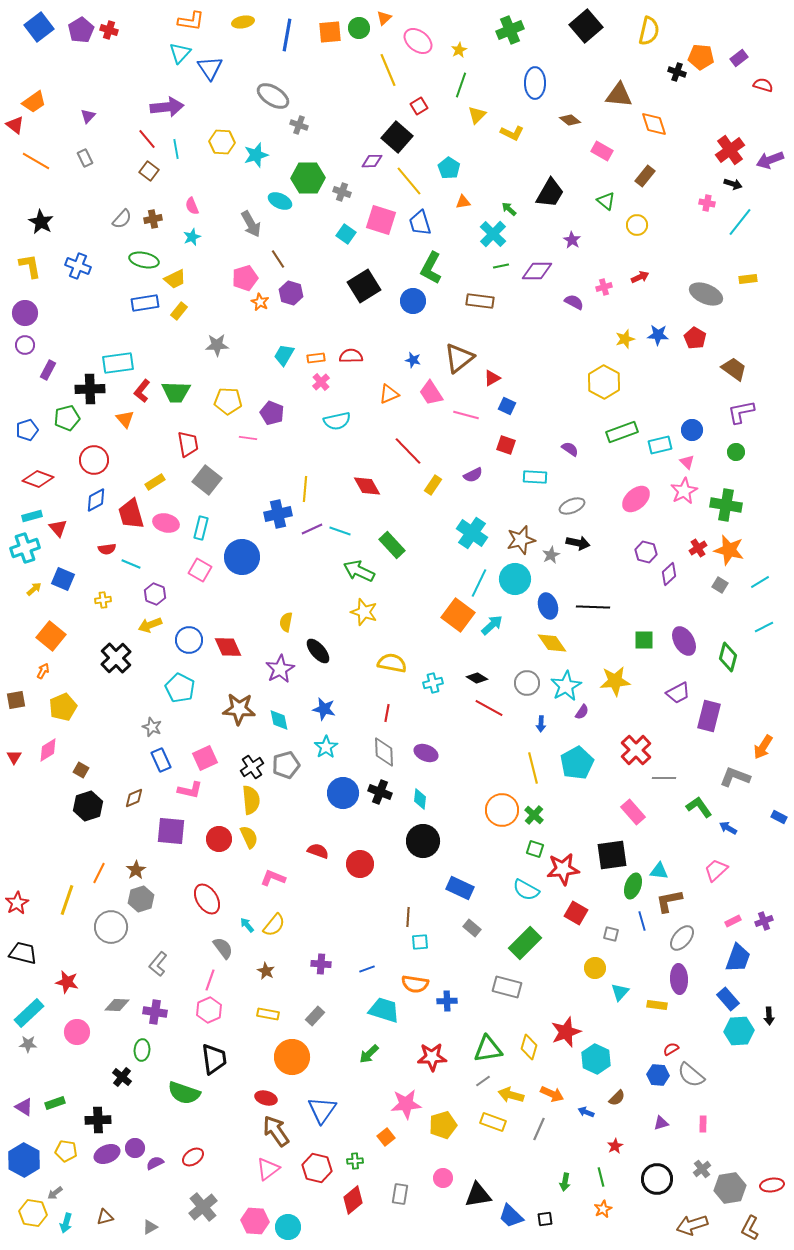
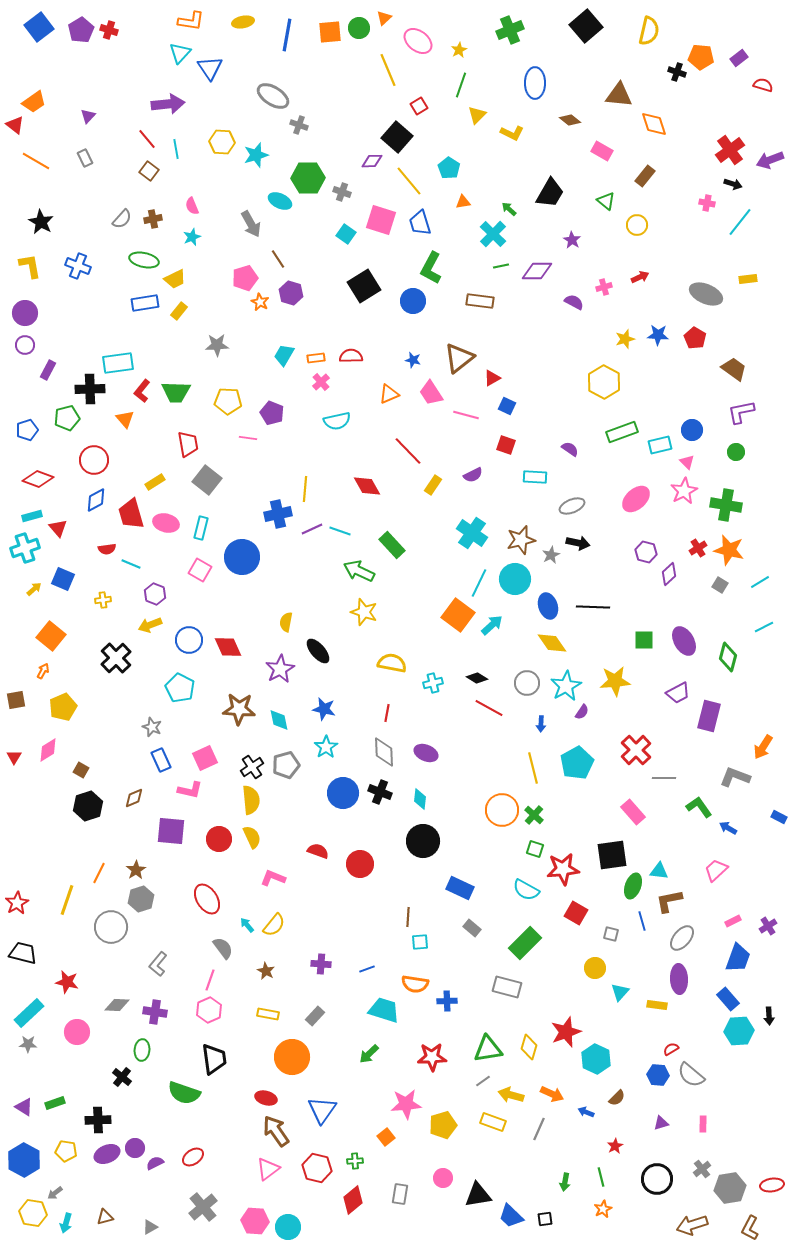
purple arrow at (167, 107): moved 1 px right, 3 px up
yellow semicircle at (249, 837): moved 3 px right
purple cross at (764, 921): moved 4 px right, 5 px down; rotated 12 degrees counterclockwise
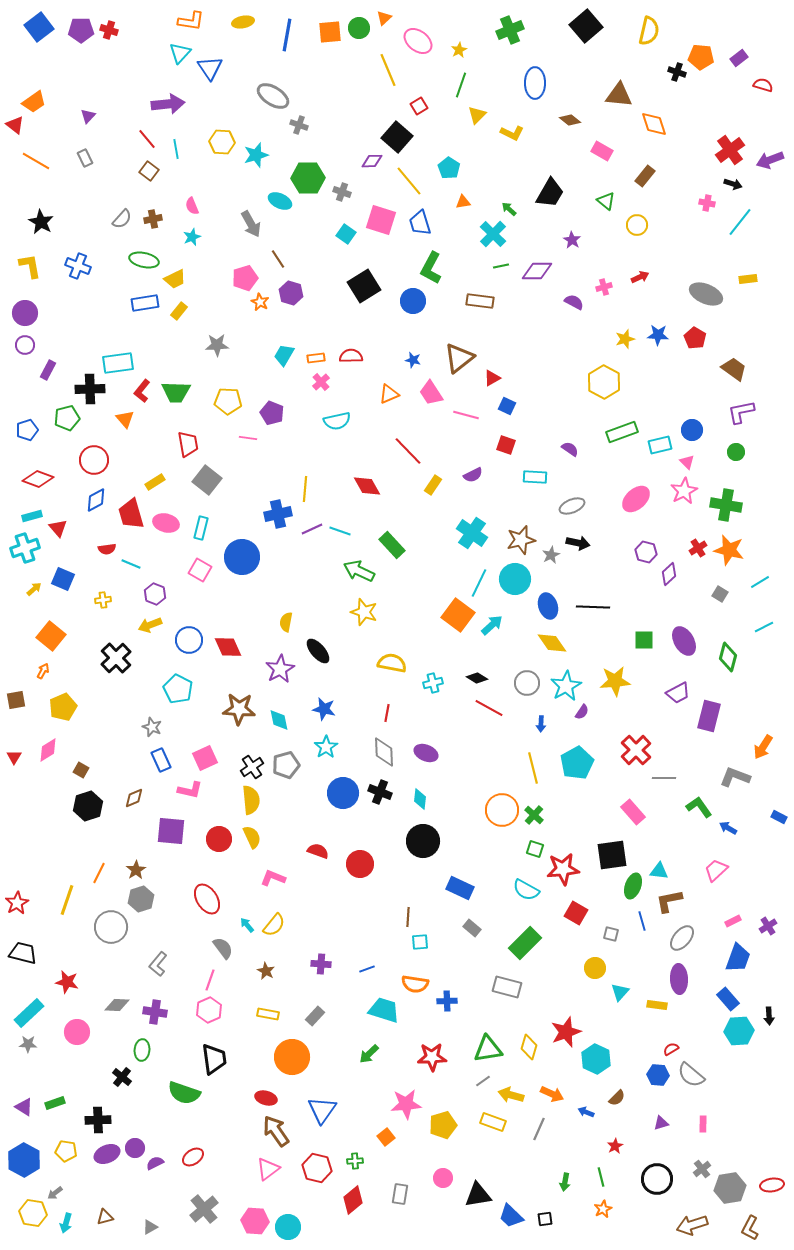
purple pentagon at (81, 30): rotated 30 degrees clockwise
gray square at (720, 585): moved 9 px down
cyan pentagon at (180, 688): moved 2 px left, 1 px down
gray cross at (203, 1207): moved 1 px right, 2 px down
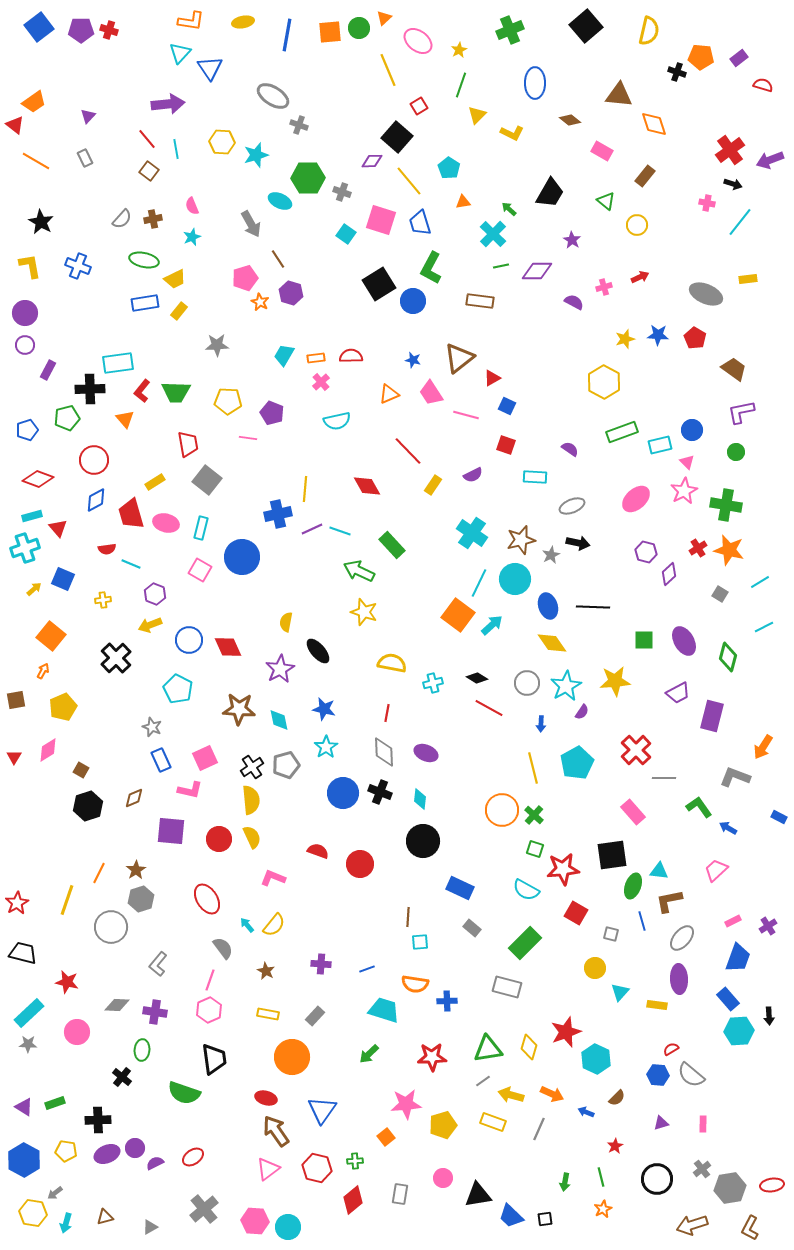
black square at (364, 286): moved 15 px right, 2 px up
purple rectangle at (709, 716): moved 3 px right
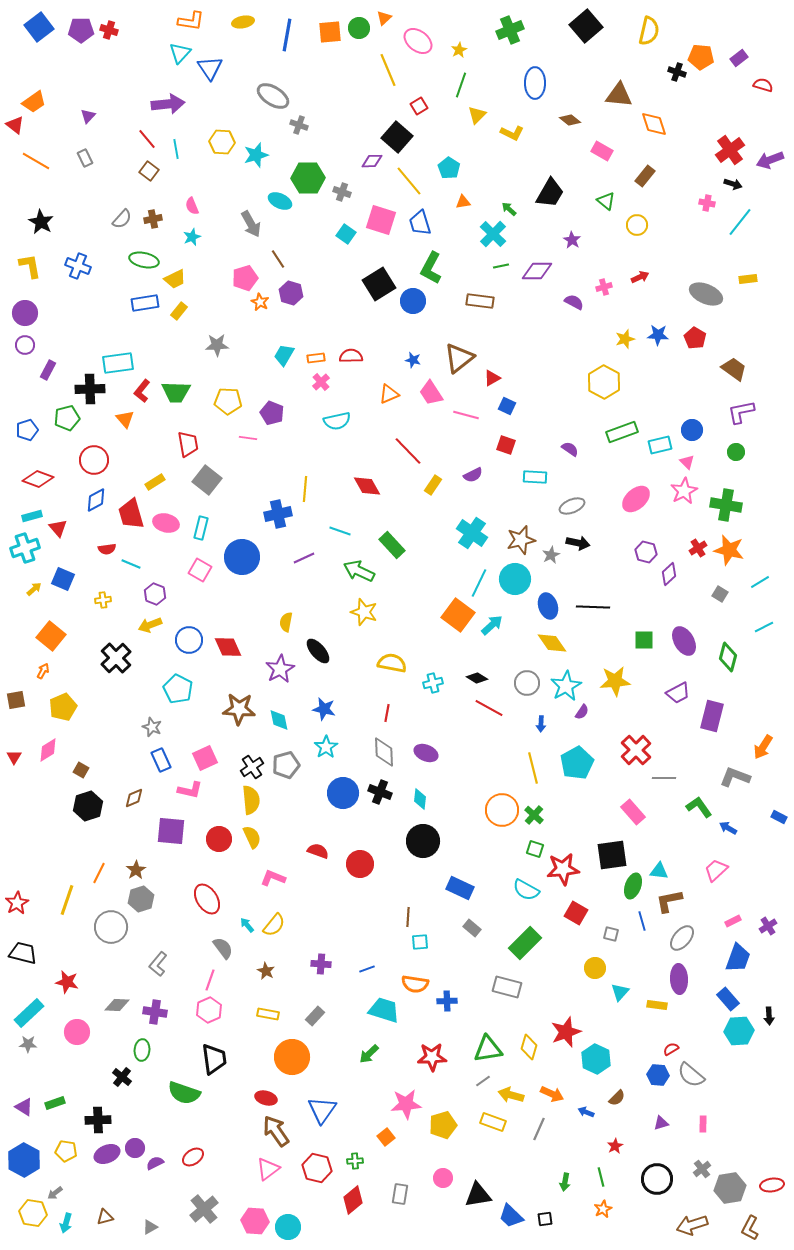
purple line at (312, 529): moved 8 px left, 29 px down
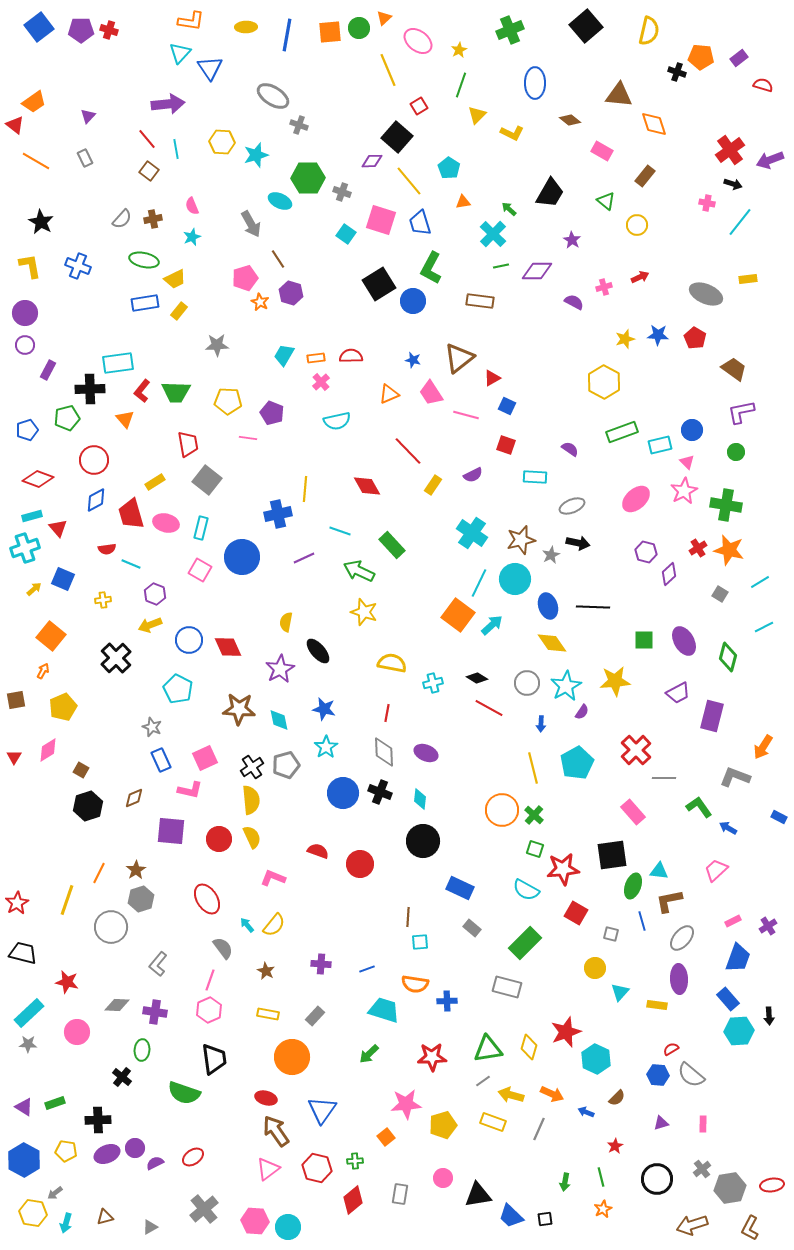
yellow ellipse at (243, 22): moved 3 px right, 5 px down; rotated 10 degrees clockwise
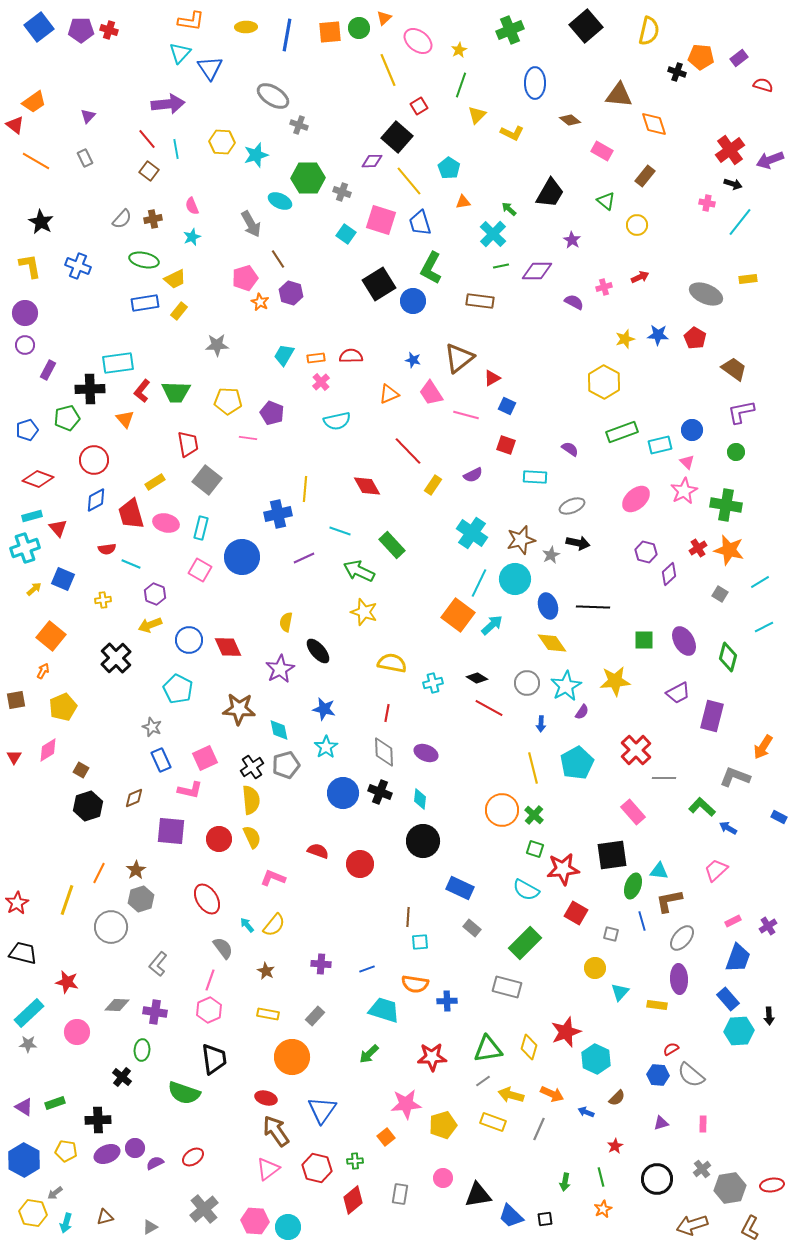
cyan diamond at (279, 720): moved 10 px down
green L-shape at (699, 807): moved 3 px right; rotated 12 degrees counterclockwise
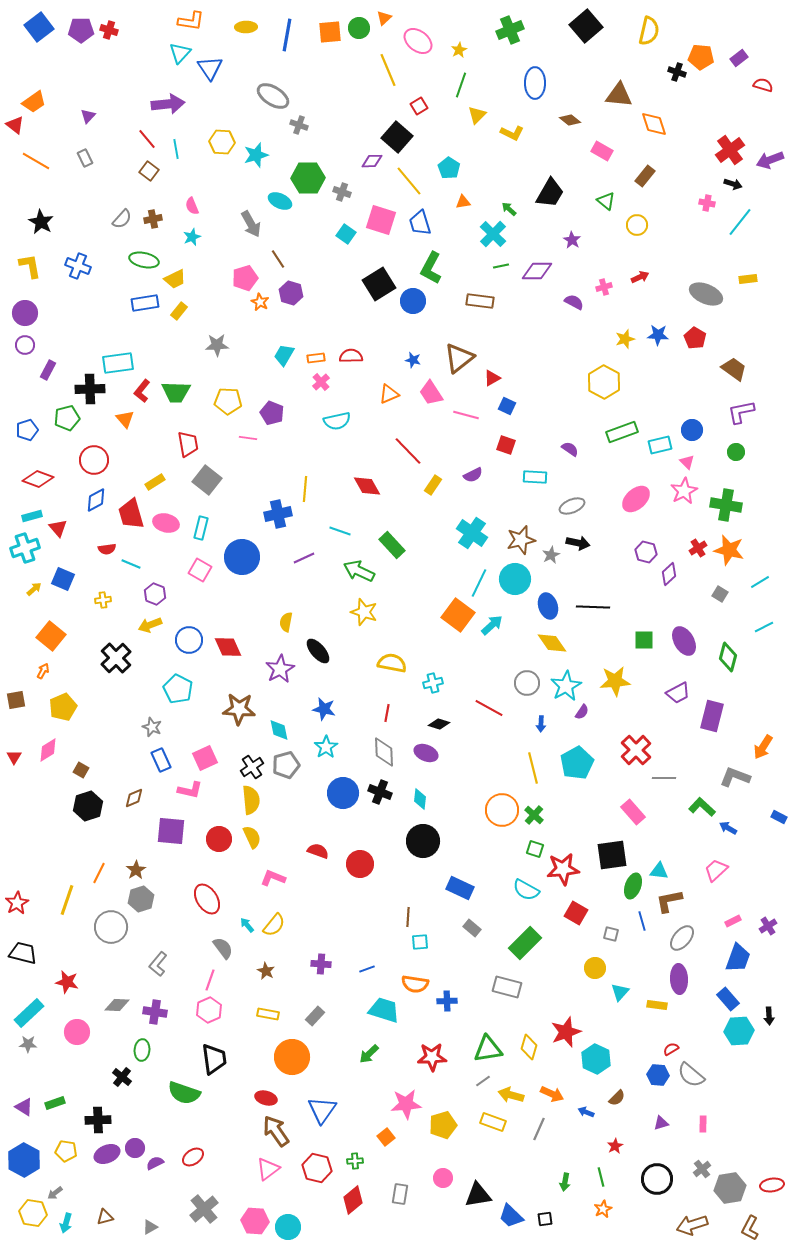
black diamond at (477, 678): moved 38 px left, 46 px down; rotated 15 degrees counterclockwise
